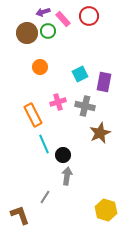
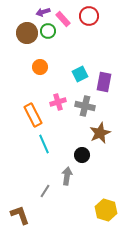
black circle: moved 19 px right
gray line: moved 6 px up
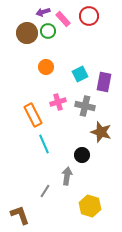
orange circle: moved 6 px right
brown star: moved 1 px right, 1 px up; rotated 30 degrees counterclockwise
yellow hexagon: moved 16 px left, 4 px up
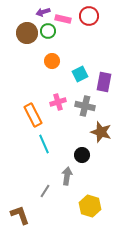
pink rectangle: rotated 35 degrees counterclockwise
orange circle: moved 6 px right, 6 px up
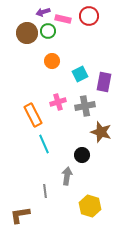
gray cross: rotated 24 degrees counterclockwise
gray line: rotated 40 degrees counterclockwise
brown L-shape: rotated 80 degrees counterclockwise
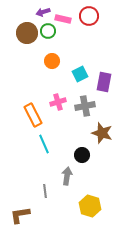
brown star: moved 1 px right, 1 px down
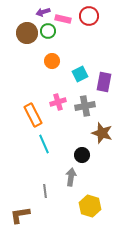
gray arrow: moved 4 px right, 1 px down
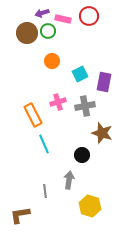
purple arrow: moved 1 px left, 1 px down
gray arrow: moved 2 px left, 3 px down
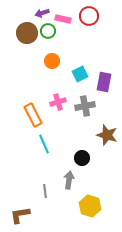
brown star: moved 5 px right, 2 px down
black circle: moved 3 px down
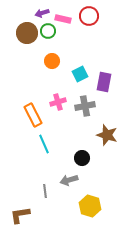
gray arrow: rotated 114 degrees counterclockwise
